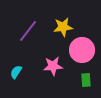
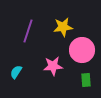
purple line: rotated 20 degrees counterclockwise
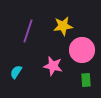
yellow star: moved 1 px up
pink star: rotated 18 degrees clockwise
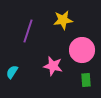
yellow star: moved 6 px up
cyan semicircle: moved 4 px left
